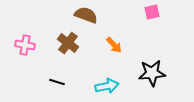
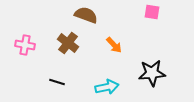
pink square: rotated 21 degrees clockwise
cyan arrow: moved 1 px down
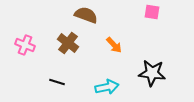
pink cross: rotated 12 degrees clockwise
black star: rotated 12 degrees clockwise
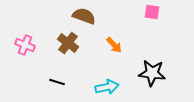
brown semicircle: moved 2 px left, 1 px down
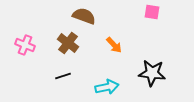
black line: moved 6 px right, 6 px up; rotated 35 degrees counterclockwise
